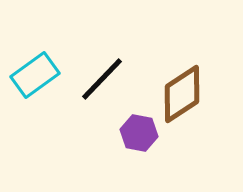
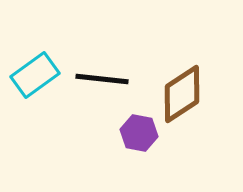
black line: rotated 52 degrees clockwise
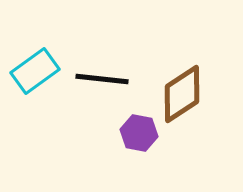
cyan rectangle: moved 4 px up
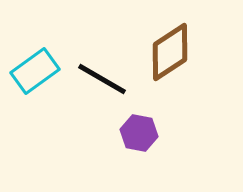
black line: rotated 24 degrees clockwise
brown diamond: moved 12 px left, 42 px up
